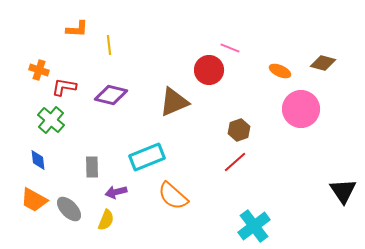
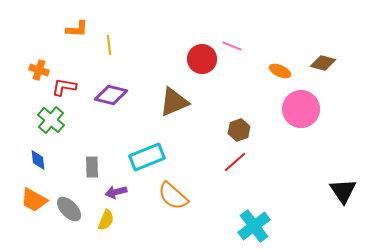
pink line: moved 2 px right, 2 px up
red circle: moved 7 px left, 11 px up
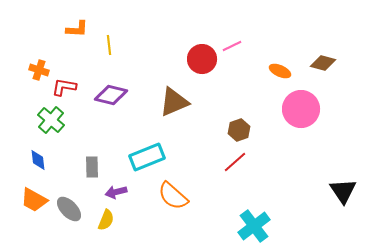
pink line: rotated 48 degrees counterclockwise
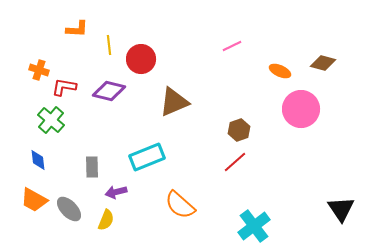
red circle: moved 61 px left
purple diamond: moved 2 px left, 4 px up
black triangle: moved 2 px left, 18 px down
orange semicircle: moved 7 px right, 9 px down
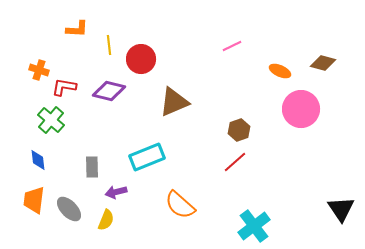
orange trapezoid: rotated 68 degrees clockwise
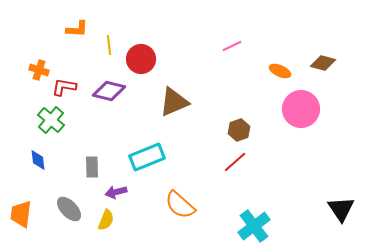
orange trapezoid: moved 13 px left, 14 px down
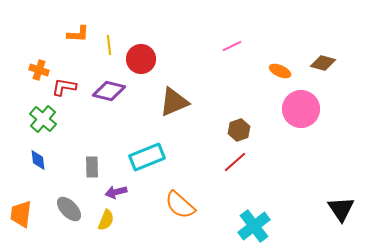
orange L-shape: moved 1 px right, 5 px down
green cross: moved 8 px left, 1 px up
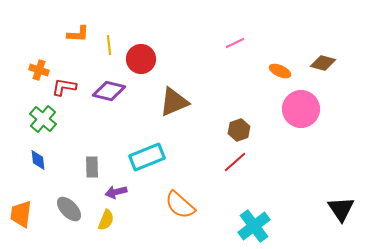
pink line: moved 3 px right, 3 px up
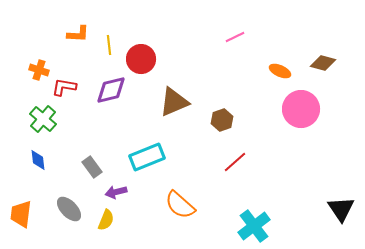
pink line: moved 6 px up
purple diamond: moved 2 px right, 1 px up; rotated 28 degrees counterclockwise
brown hexagon: moved 17 px left, 10 px up
gray rectangle: rotated 35 degrees counterclockwise
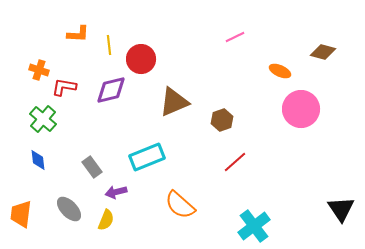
brown diamond: moved 11 px up
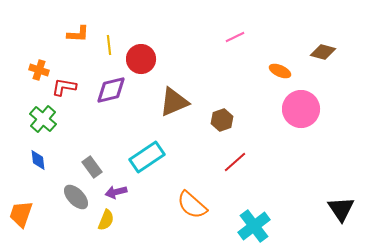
cyan rectangle: rotated 12 degrees counterclockwise
orange semicircle: moved 12 px right
gray ellipse: moved 7 px right, 12 px up
orange trapezoid: rotated 12 degrees clockwise
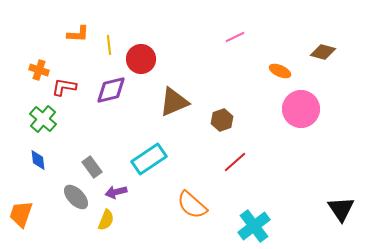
cyan rectangle: moved 2 px right, 2 px down
